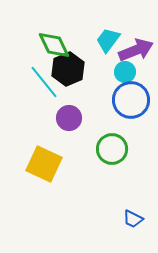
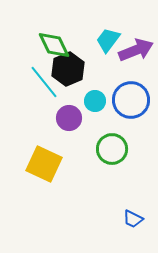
cyan circle: moved 30 px left, 29 px down
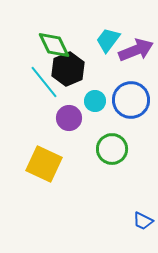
blue trapezoid: moved 10 px right, 2 px down
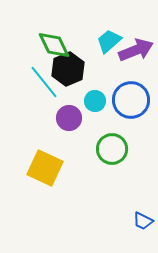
cyan trapezoid: moved 1 px right, 1 px down; rotated 12 degrees clockwise
yellow square: moved 1 px right, 4 px down
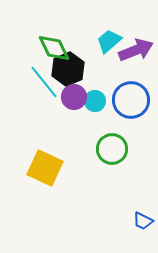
green diamond: moved 3 px down
purple circle: moved 5 px right, 21 px up
